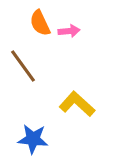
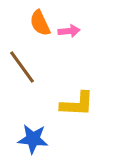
brown line: moved 1 px left, 1 px down
yellow L-shape: rotated 141 degrees clockwise
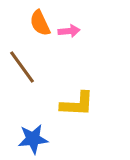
blue star: rotated 12 degrees counterclockwise
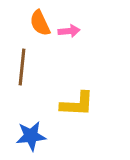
brown line: rotated 42 degrees clockwise
blue star: moved 2 px left, 3 px up
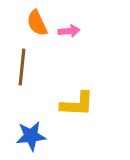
orange semicircle: moved 3 px left
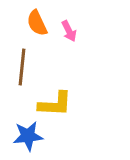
pink arrow: rotated 70 degrees clockwise
yellow L-shape: moved 22 px left
blue star: moved 3 px left
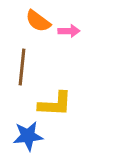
orange semicircle: moved 1 px right, 2 px up; rotated 28 degrees counterclockwise
pink arrow: rotated 65 degrees counterclockwise
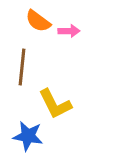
yellow L-shape: rotated 60 degrees clockwise
blue star: rotated 16 degrees clockwise
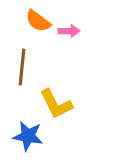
yellow L-shape: moved 1 px right
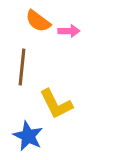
blue star: rotated 16 degrees clockwise
